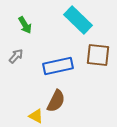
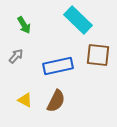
green arrow: moved 1 px left
yellow triangle: moved 11 px left, 16 px up
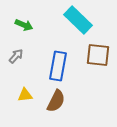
green arrow: rotated 36 degrees counterclockwise
blue rectangle: rotated 68 degrees counterclockwise
yellow triangle: moved 5 px up; rotated 35 degrees counterclockwise
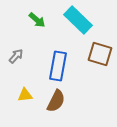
green arrow: moved 13 px right, 5 px up; rotated 18 degrees clockwise
brown square: moved 2 px right, 1 px up; rotated 10 degrees clockwise
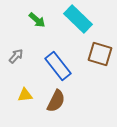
cyan rectangle: moved 1 px up
blue rectangle: rotated 48 degrees counterclockwise
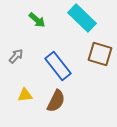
cyan rectangle: moved 4 px right, 1 px up
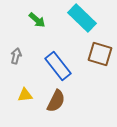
gray arrow: rotated 28 degrees counterclockwise
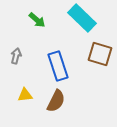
blue rectangle: rotated 20 degrees clockwise
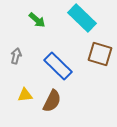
blue rectangle: rotated 28 degrees counterclockwise
brown semicircle: moved 4 px left
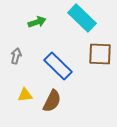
green arrow: moved 2 px down; rotated 60 degrees counterclockwise
brown square: rotated 15 degrees counterclockwise
